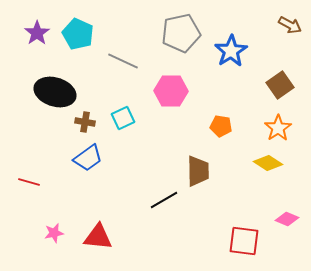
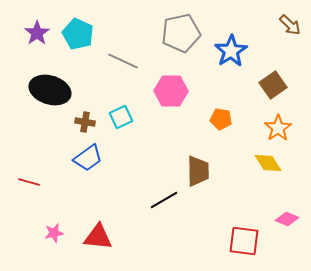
brown arrow: rotated 15 degrees clockwise
brown square: moved 7 px left
black ellipse: moved 5 px left, 2 px up
cyan square: moved 2 px left, 1 px up
orange pentagon: moved 7 px up
yellow diamond: rotated 24 degrees clockwise
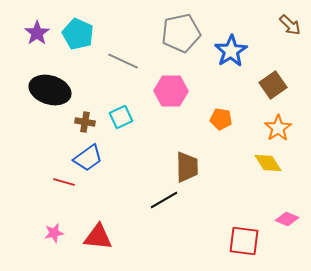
brown trapezoid: moved 11 px left, 4 px up
red line: moved 35 px right
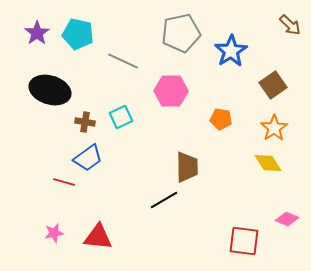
cyan pentagon: rotated 12 degrees counterclockwise
orange star: moved 4 px left
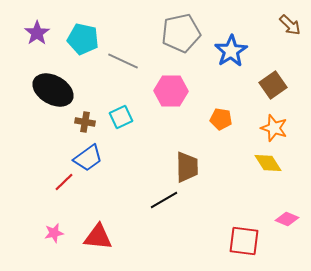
cyan pentagon: moved 5 px right, 5 px down
black ellipse: moved 3 px right; rotated 12 degrees clockwise
orange star: rotated 20 degrees counterclockwise
red line: rotated 60 degrees counterclockwise
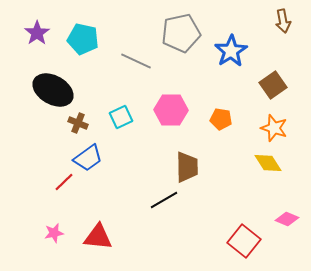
brown arrow: moved 7 px left, 4 px up; rotated 35 degrees clockwise
gray line: moved 13 px right
pink hexagon: moved 19 px down
brown cross: moved 7 px left, 1 px down; rotated 12 degrees clockwise
red square: rotated 32 degrees clockwise
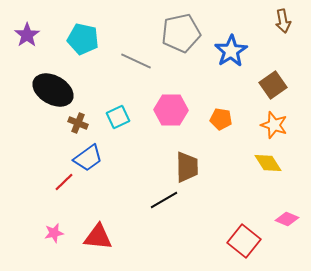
purple star: moved 10 px left, 2 px down
cyan square: moved 3 px left
orange star: moved 3 px up
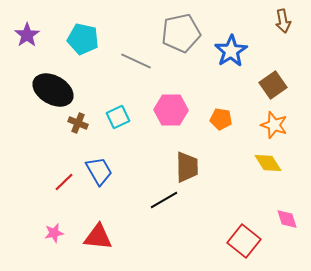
blue trapezoid: moved 11 px right, 13 px down; rotated 84 degrees counterclockwise
pink diamond: rotated 50 degrees clockwise
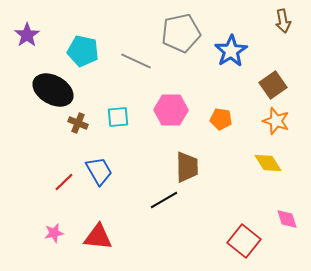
cyan pentagon: moved 12 px down
cyan square: rotated 20 degrees clockwise
orange star: moved 2 px right, 4 px up
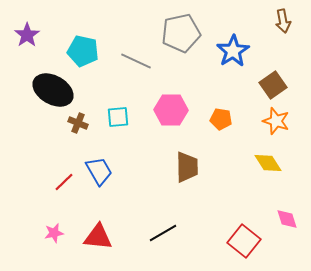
blue star: moved 2 px right
black line: moved 1 px left, 33 px down
